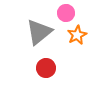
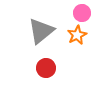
pink circle: moved 16 px right
gray triangle: moved 2 px right, 1 px up
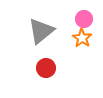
pink circle: moved 2 px right, 6 px down
orange star: moved 5 px right, 3 px down; rotated 12 degrees counterclockwise
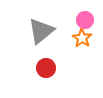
pink circle: moved 1 px right, 1 px down
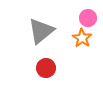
pink circle: moved 3 px right, 2 px up
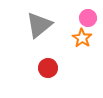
gray triangle: moved 2 px left, 6 px up
red circle: moved 2 px right
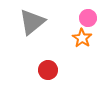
gray triangle: moved 7 px left, 3 px up
red circle: moved 2 px down
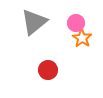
pink circle: moved 12 px left, 5 px down
gray triangle: moved 2 px right
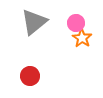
red circle: moved 18 px left, 6 px down
